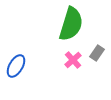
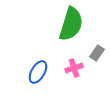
pink cross: moved 1 px right, 8 px down; rotated 24 degrees clockwise
blue ellipse: moved 22 px right, 6 px down
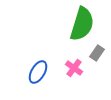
green semicircle: moved 11 px right
pink cross: rotated 36 degrees counterclockwise
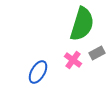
gray rectangle: rotated 28 degrees clockwise
pink cross: moved 1 px left, 8 px up
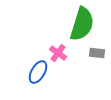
gray rectangle: rotated 35 degrees clockwise
pink cross: moved 15 px left, 7 px up
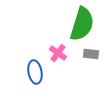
gray rectangle: moved 6 px left, 1 px down
blue ellipse: moved 3 px left; rotated 40 degrees counterclockwise
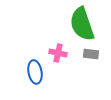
green semicircle: rotated 144 degrees clockwise
pink cross: rotated 24 degrees counterclockwise
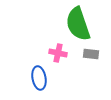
green semicircle: moved 4 px left
blue ellipse: moved 4 px right, 6 px down
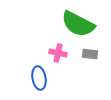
green semicircle: rotated 44 degrees counterclockwise
gray rectangle: moved 1 px left
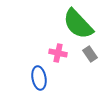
green semicircle: rotated 20 degrees clockwise
gray rectangle: rotated 49 degrees clockwise
